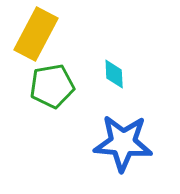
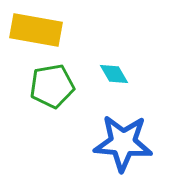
yellow rectangle: moved 4 px up; rotated 72 degrees clockwise
cyan diamond: rotated 28 degrees counterclockwise
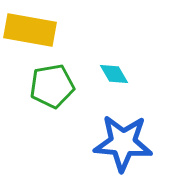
yellow rectangle: moved 6 px left
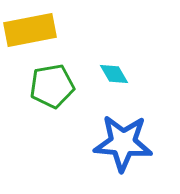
yellow rectangle: rotated 21 degrees counterclockwise
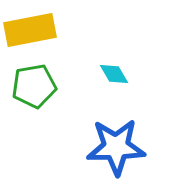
green pentagon: moved 18 px left
blue star: moved 7 px left, 4 px down; rotated 6 degrees counterclockwise
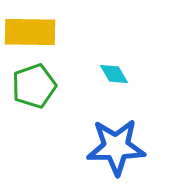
yellow rectangle: moved 2 px down; rotated 12 degrees clockwise
green pentagon: rotated 9 degrees counterclockwise
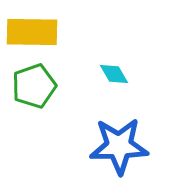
yellow rectangle: moved 2 px right
blue star: moved 3 px right, 1 px up
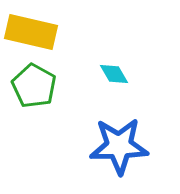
yellow rectangle: moved 1 px left; rotated 12 degrees clockwise
green pentagon: rotated 24 degrees counterclockwise
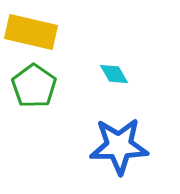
green pentagon: rotated 6 degrees clockwise
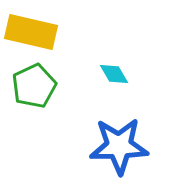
green pentagon: rotated 12 degrees clockwise
